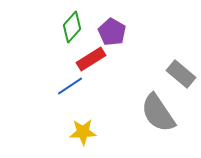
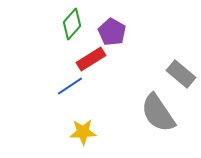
green diamond: moved 3 px up
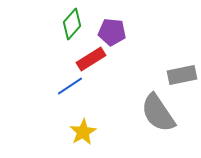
purple pentagon: rotated 24 degrees counterclockwise
gray rectangle: moved 1 px right, 1 px down; rotated 52 degrees counterclockwise
yellow star: rotated 28 degrees counterclockwise
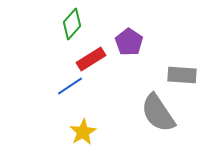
purple pentagon: moved 17 px right, 10 px down; rotated 28 degrees clockwise
gray rectangle: rotated 16 degrees clockwise
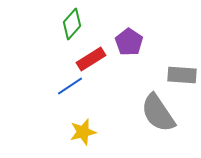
yellow star: rotated 16 degrees clockwise
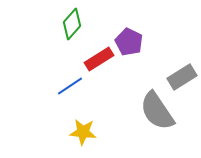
purple pentagon: rotated 8 degrees counterclockwise
red rectangle: moved 8 px right
gray rectangle: moved 2 px down; rotated 36 degrees counterclockwise
gray semicircle: moved 1 px left, 2 px up
yellow star: rotated 20 degrees clockwise
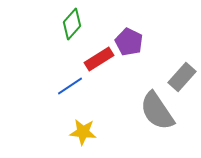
gray rectangle: rotated 16 degrees counterclockwise
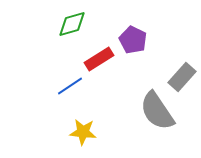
green diamond: rotated 32 degrees clockwise
purple pentagon: moved 4 px right, 2 px up
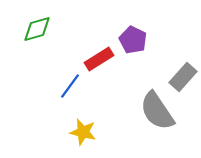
green diamond: moved 35 px left, 5 px down
gray rectangle: moved 1 px right
blue line: rotated 20 degrees counterclockwise
yellow star: rotated 8 degrees clockwise
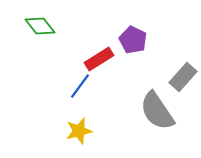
green diamond: moved 3 px right, 3 px up; rotated 68 degrees clockwise
blue line: moved 10 px right
yellow star: moved 4 px left, 1 px up; rotated 28 degrees counterclockwise
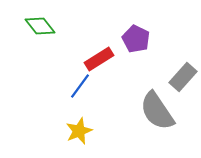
purple pentagon: moved 3 px right, 1 px up
yellow star: rotated 8 degrees counterclockwise
